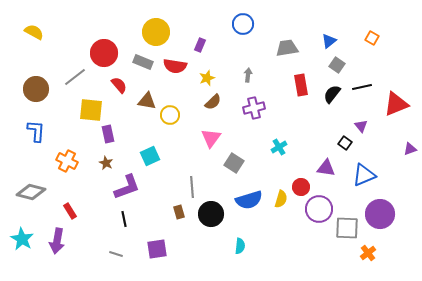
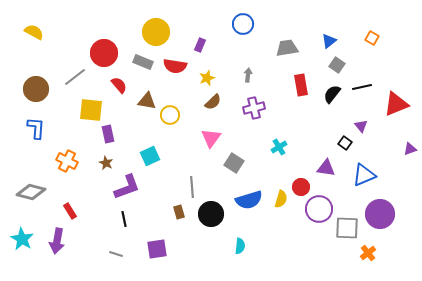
blue L-shape at (36, 131): moved 3 px up
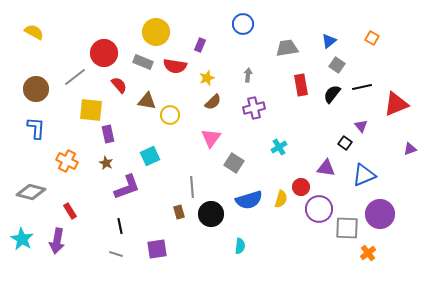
black line at (124, 219): moved 4 px left, 7 px down
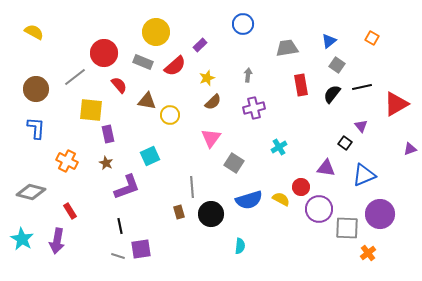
purple rectangle at (200, 45): rotated 24 degrees clockwise
red semicircle at (175, 66): rotated 50 degrees counterclockwise
red triangle at (396, 104): rotated 8 degrees counterclockwise
yellow semicircle at (281, 199): rotated 78 degrees counterclockwise
purple square at (157, 249): moved 16 px left
gray line at (116, 254): moved 2 px right, 2 px down
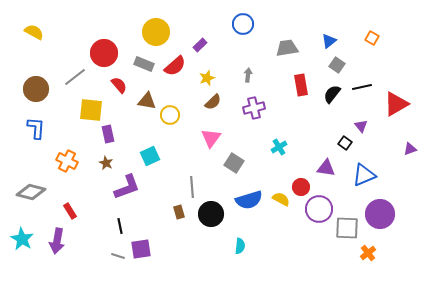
gray rectangle at (143, 62): moved 1 px right, 2 px down
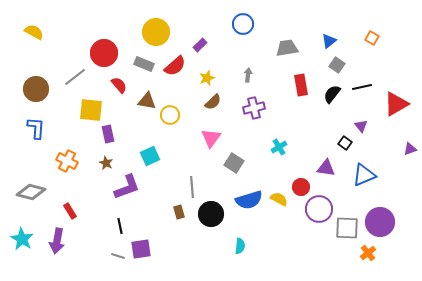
yellow semicircle at (281, 199): moved 2 px left
purple circle at (380, 214): moved 8 px down
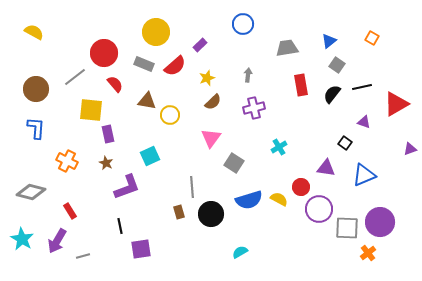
red semicircle at (119, 85): moved 4 px left, 1 px up
purple triangle at (361, 126): moved 3 px right, 4 px up; rotated 32 degrees counterclockwise
purple arrow at (57, 241): rotated 20 degrees clockwise
cyan semicircle at (240, 246): moved 6 px down; rotated 126 degrees counterclockwise
gray line at (118, 256): moved 35 px left; rotated 32 degrees counterclockwise
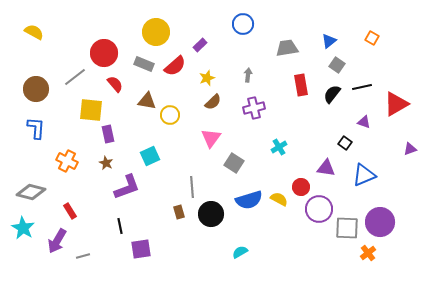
cyan star at (22, 239): moved 1 px right, 11 px up
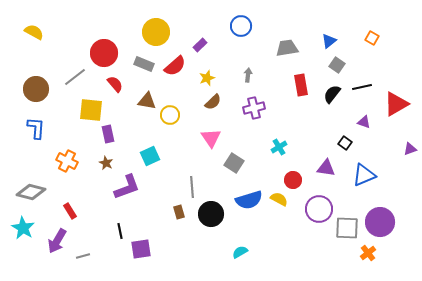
blue circle at (243, 24): moved 2 px left, 2 px down
pink triangle at (211, 138): rotated 10 degrees counterclockwise
red circle at (301, 187): moved 8 px left, 7 px up
black line at (120, 226): moved 5 px down
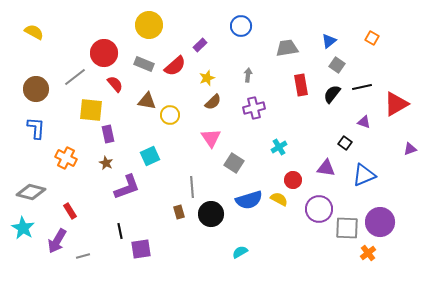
yellow circle at (156, 32): moved 7 px left, 7 px up
orange cross at (67, 161): moved 1 px left, 3 px up
